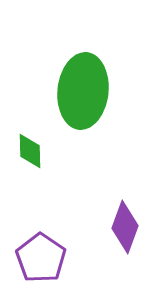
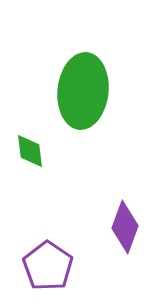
green diamond: rotated 6 degrees counterclockwise
purple pentagon: moved 7 px right, 8 px down
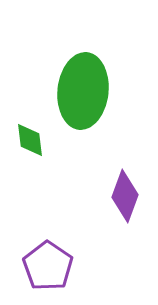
green diamond: moved 11 px up
purple diamond: moved 31 px up
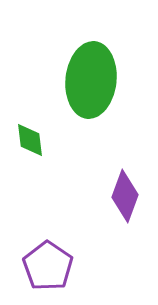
green ellipse: moved 8 px right, 11 px up
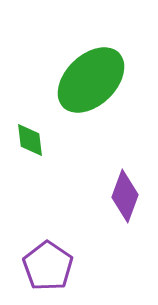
green ellipse: rotated 40 degrees clockwise
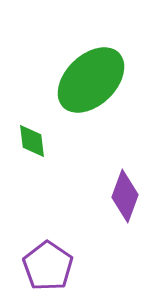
green diamond: moved 2 px right, 1 px down
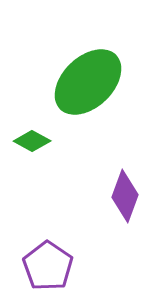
green ellipse: moved 3 px left, 2 px down
green diamond: rotated 54 degrees counterclockwise
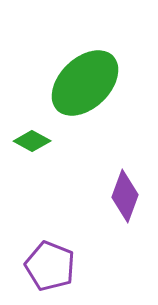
green ellipse: moved 3 px left, 1 px down
purple pentagon: moved 2 px right; rotated 12 degrees counterclockwise
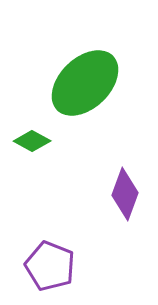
purple diamond: moved 2 px up
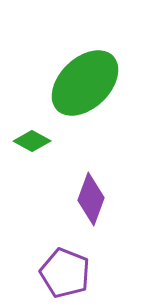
purple diamond: moved 34 px left, 5 px down
purple pentagon: moved 15 px right, 7 px down
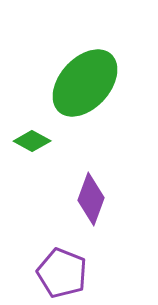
green ellipse: rotated 4 degrees counterclockwise
purple pentagon: moved 3 px left
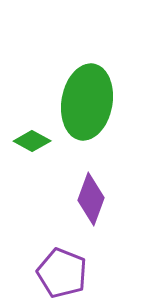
green ellipse: moved 2 px right, 19 px down; rotated 32 degrees counterclockwise
